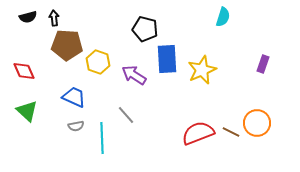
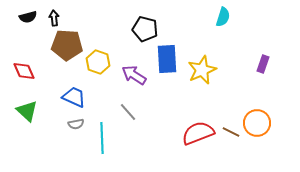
gray line: moved 2 px right, 3 px up
gray semicircle: moved 2 px up
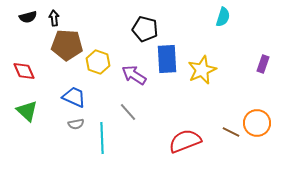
red semicircle: moved 13 px left, 8 px down
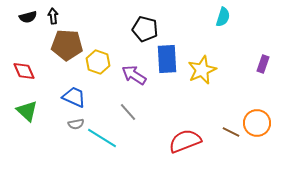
black arrow: moved 1 px left, 2 px up
cyan line: rotated 56 degrees counterclockwise
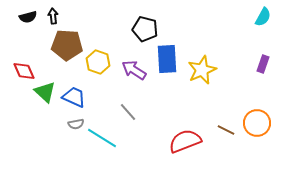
cyan semicircle: moved 40 px right; rotated 12 degrees clockwise
purple arrow: moved 5 px up
green triangle: moved 18 px right, 19 px up
brown line: moved 5 px left, 2 px up
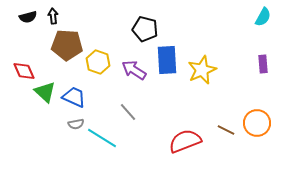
blue rectangle: moved 1 px down
purple rectangle: rotated 24 degrees counterclockwise
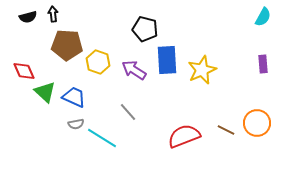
black arrow: moved 2 px up
red semicircle: moved 1 px left, 5 px up
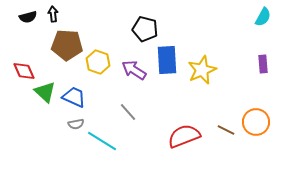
orange circle: moved 1 px left, 1 px up
cyan line: moved 3 px down
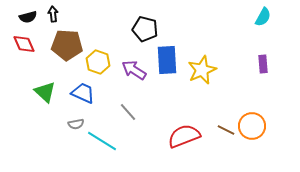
red diamond: moved 27 px up
blue trapezoid: moved 9 px right, 4 px up
orange circle: moved 4 px left, 4 px down
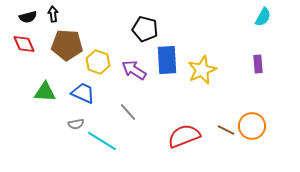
purple rectangle: moved 5 px left
green triangle: rotated 40 degrees counterclockwise
